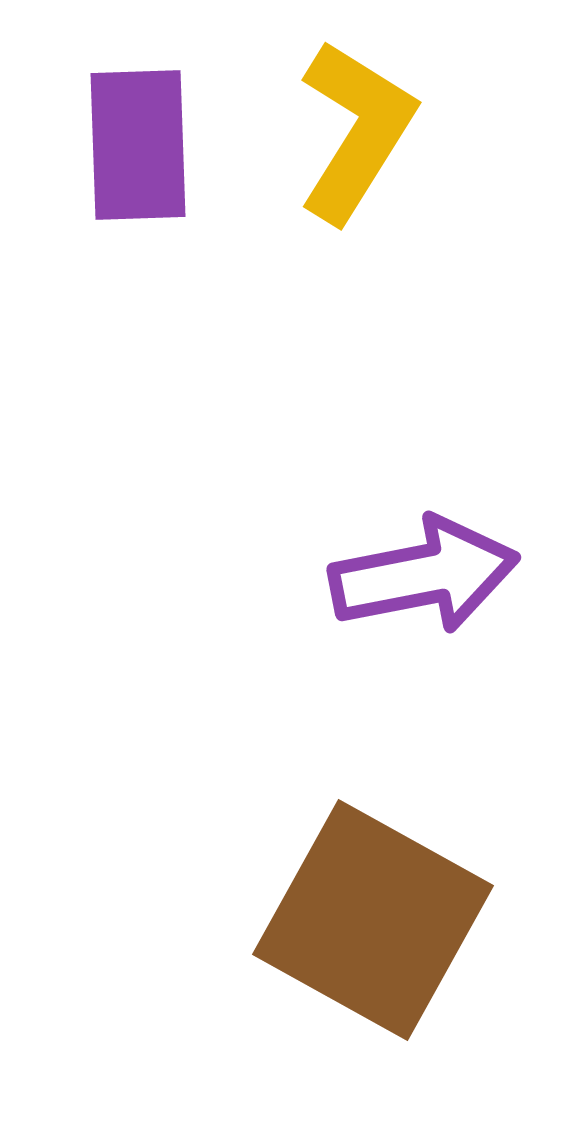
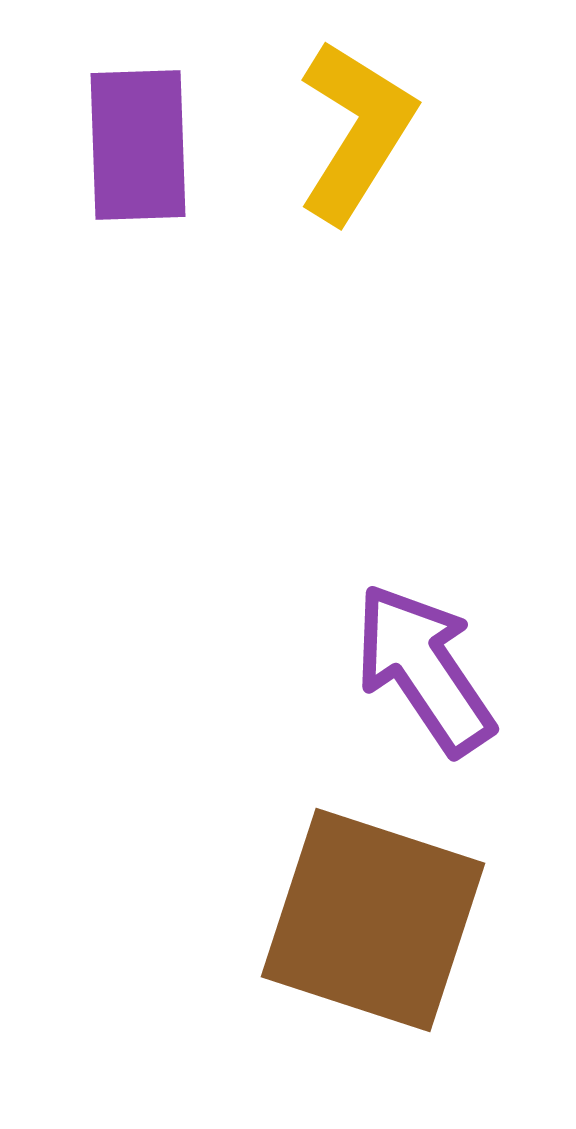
purple arrow: moved 94 px down; rotated 113 degrees counterclockwise
brown square: rotated 11 degrees counterclockwise
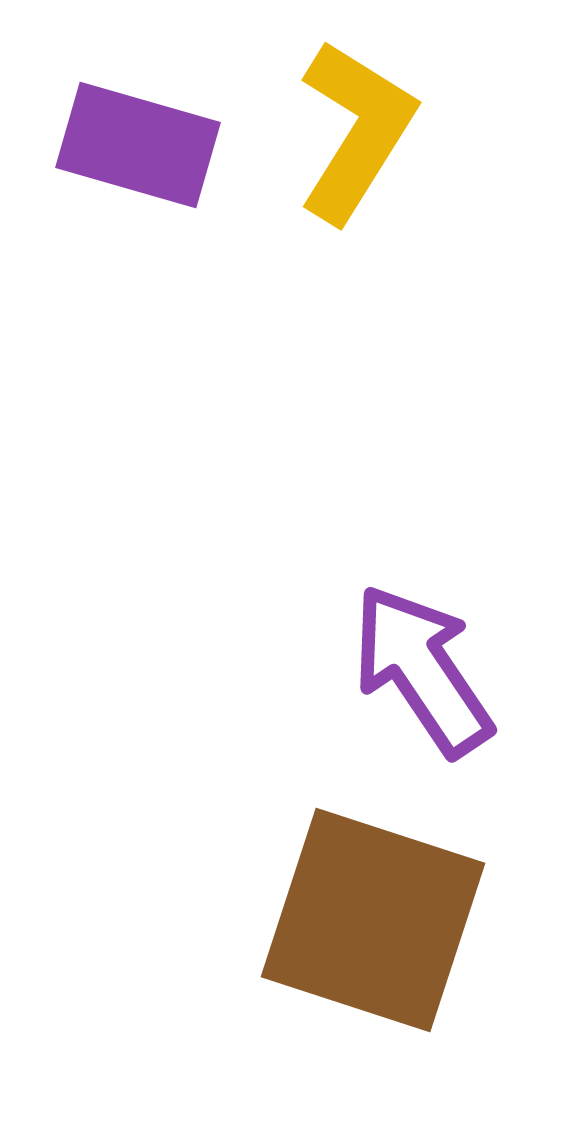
purple rectangle: rotated 72 degrees counterclockwise
purple arrow: moved 2 px left, 1 px down
